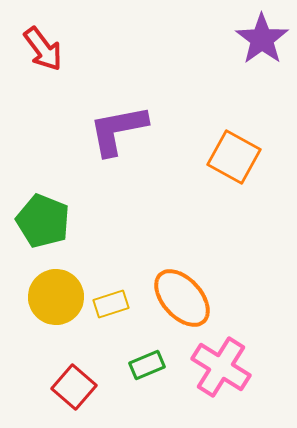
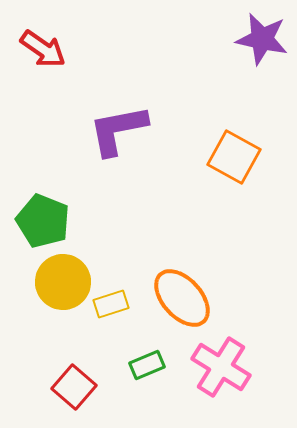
purple star: rotated 24 degrees counterclockwise
red arrow: rotated 18 degrees counterclockwise
yellow circle: moved 7 px right, 15 px up
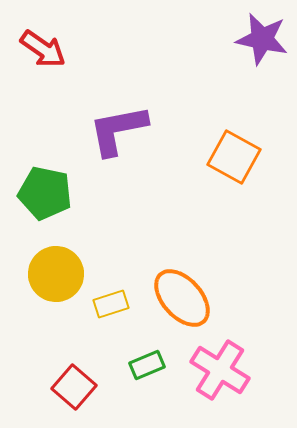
green pentagon: moved 2 px right, 28 px up; rotated 10 degrees counterclockwise
yellow circle: moved 7 px left, 8 px up
pink cross: moved 1 px left, 3 px down
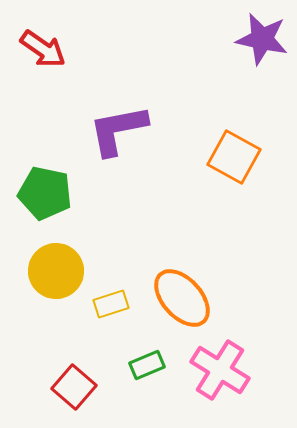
yellow circle: moved 3 px up
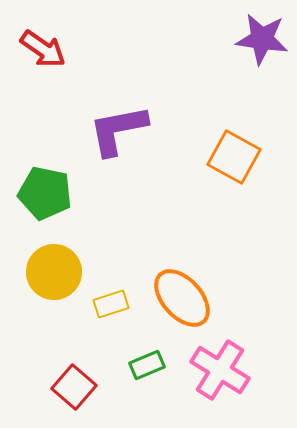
purple star: rotated 4 degrees counterclockwise
yellow circle: moved 2 px left, 1 px down
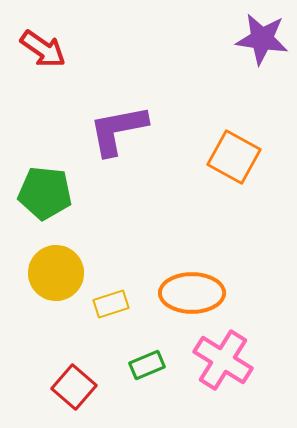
green pentagon: rotated 6 degrees counterclockwise
yellow circle: moved 2 px right, 1 px down
orange ellipse: moved 10 px right, 5 px up; rotated 48 degrees counterclockwise
pink cross: moved 3 px right, 10 px up
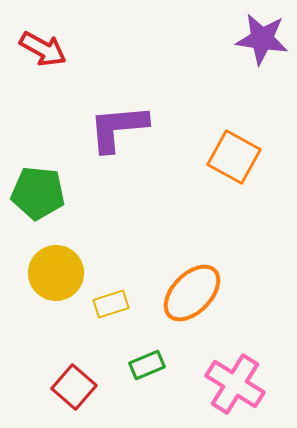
red arrow: rotated 6 degrees counterclockwise
purple L-shape: moved 2 px up; rotated 6 degrees clockwise
green pentagon: moved 7 px left
orange ellipse: rotated 46 degrees counterclockwise
pink cross: moved 12 px right, 24 px down
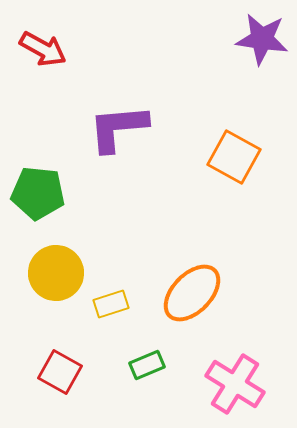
red square: moved 14 px left, 15 px up; rotated 12 degrees counterclockwise
